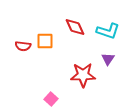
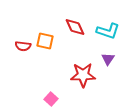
orange square: rotated 12 degrees clockwise
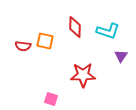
red diamond: rotated 25 degrees clockwise
purple triangle: moved 13 px right, 3 px up
pink square: rotated 24 degrees counterclockwise
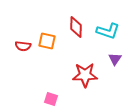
red diamond: moved 1 px right
orange square: moved 2 px right
purple triangle: moved 6 px left, 3 px down
red star: moved 2 px right
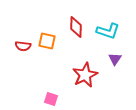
red star: rotated 25 degrees counterclockwise
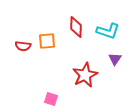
orange square: rotated 18 degrees counterclockwise
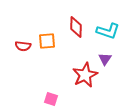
purple triangle: moved 10 px left
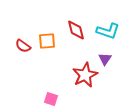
red diamond: moved 3 px down; rotated 15 degrees counterclockwise
red semicircle: rotated 28 degrees clockwise
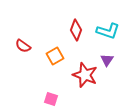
red diamond: rotated 35 degrees clockwise
orange square: moved 8 px right, 15 px down; rotated 24 degrees counterclockwise
purple triangle: moved 2 px right, 1 px down
red star: rotated 25 degrees counterclockwise
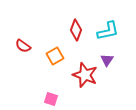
cyan L-shape: rotated 30 degrees counterclockwise
